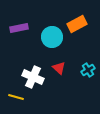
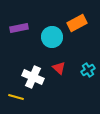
orange rectangle: moved 1 px up
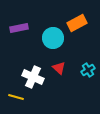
cyan circle: moved 1 px right, 1 px down
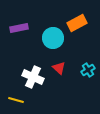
yellow line: moved 3 px down
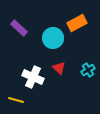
purple rectangle: rotated 54 degrees clockwise
